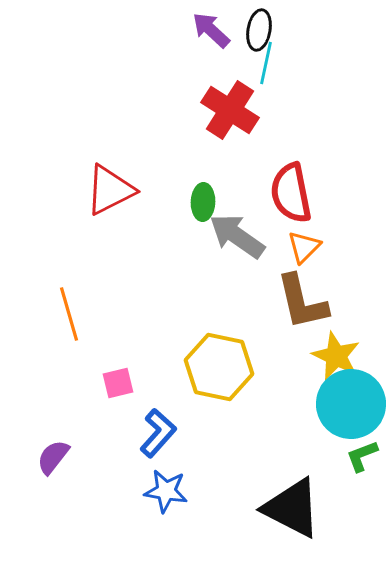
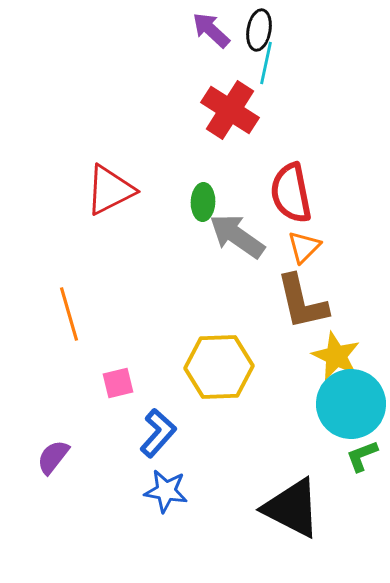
yellow hexagon: rotated 14 degrees counterclockwise
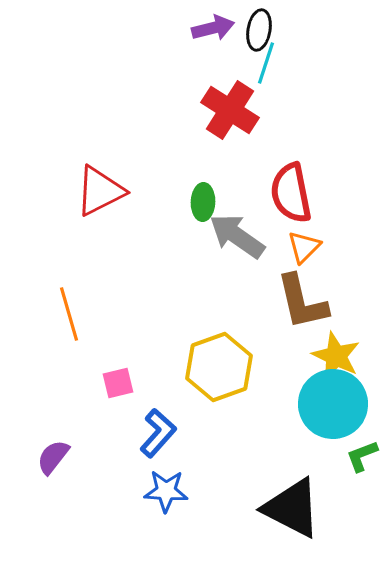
purple arrow: moved 2 px right, 2 px up; rotated 123 degrees clockwise
cyan line: rotated 6 degrees clockwise
red triangle: moved 10 px left, 1 px down
yellow hexagon: rotated 18 degrees counterclockwise
cyan circle: moved 18 px left
blue star: rotated 6 degrees counterclockwise
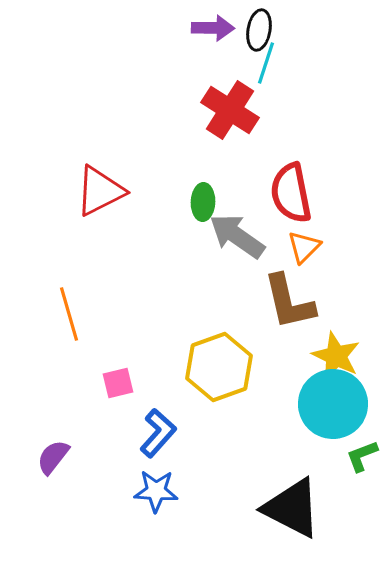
purple arrow: rotated 15 degrees clockwise
brown L-shape: moved 13 px left
blue star: moved 10 px left
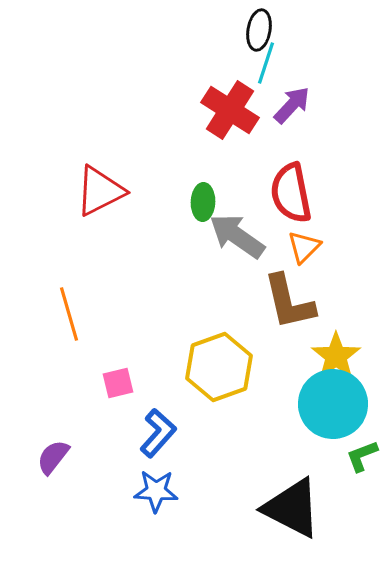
purple arrow: moved 79 px right, 77 px down; rotated 48 degrees counterclockwise
yellow star: rotated 12 degrees clockwise
